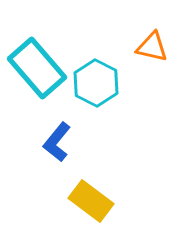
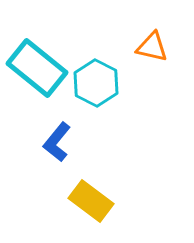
cyan rectangle: rotated 10 degrees counterclockwise
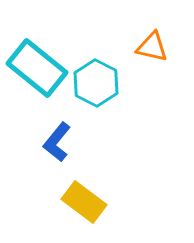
yellow rectangle: moved 7 px left, 1 px down
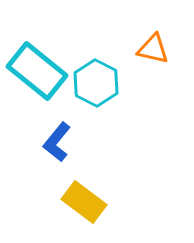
orange triangle: moved 1 px right, 2 px down
cyan rectangle: moved 3 px down
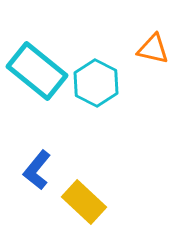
blue L-shape: moved 20 px left, 28 px down
yellow rectangle: rotated 6 degrees clockwise
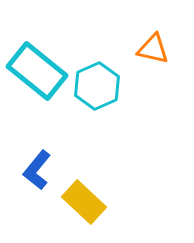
cyan hexagon: moved 1 px right, 3 px down; rotated 9 degrees clockwise
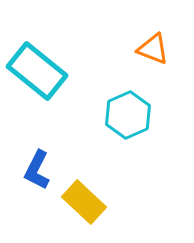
orange triangle: rotated 8 degrees clockwise
cyan hexagon: moved 31 px right, 29 px down
blue L-shape: rotated 12 degrees counterclockwise
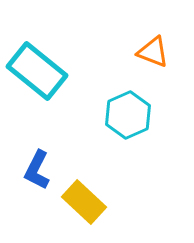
orange triangle: moved 3 px down
